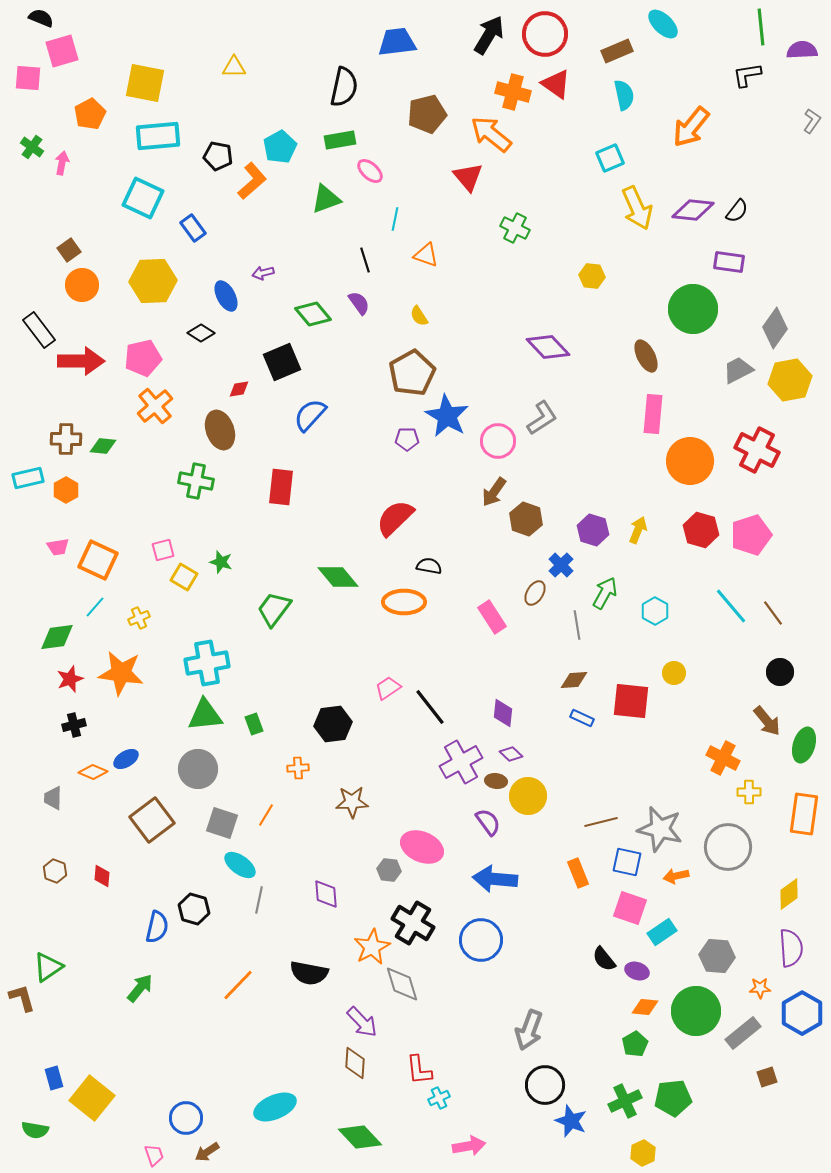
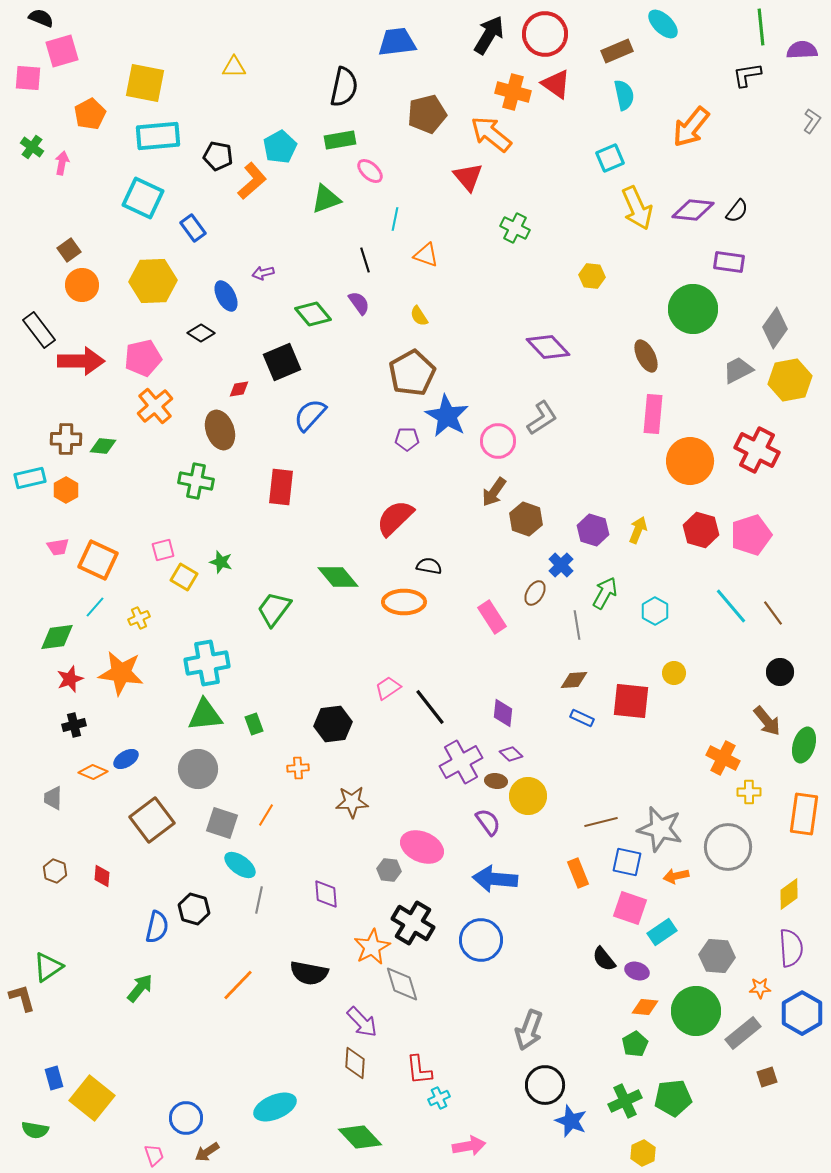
cyan rectangle at (28, 478): moved 2 px right
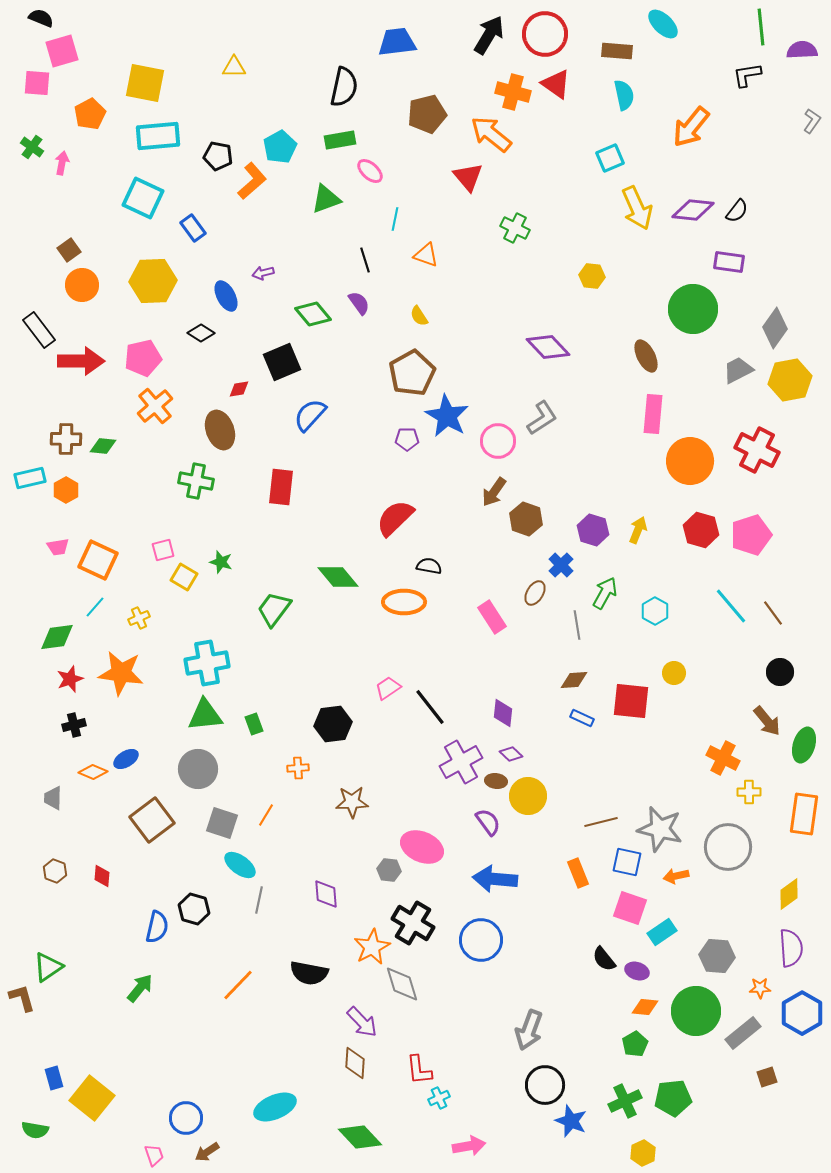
brown rectangle at (617, 51): rotated 28 degrees clockwise
pink square at (28, 78): moved 9 px right, 5 px down
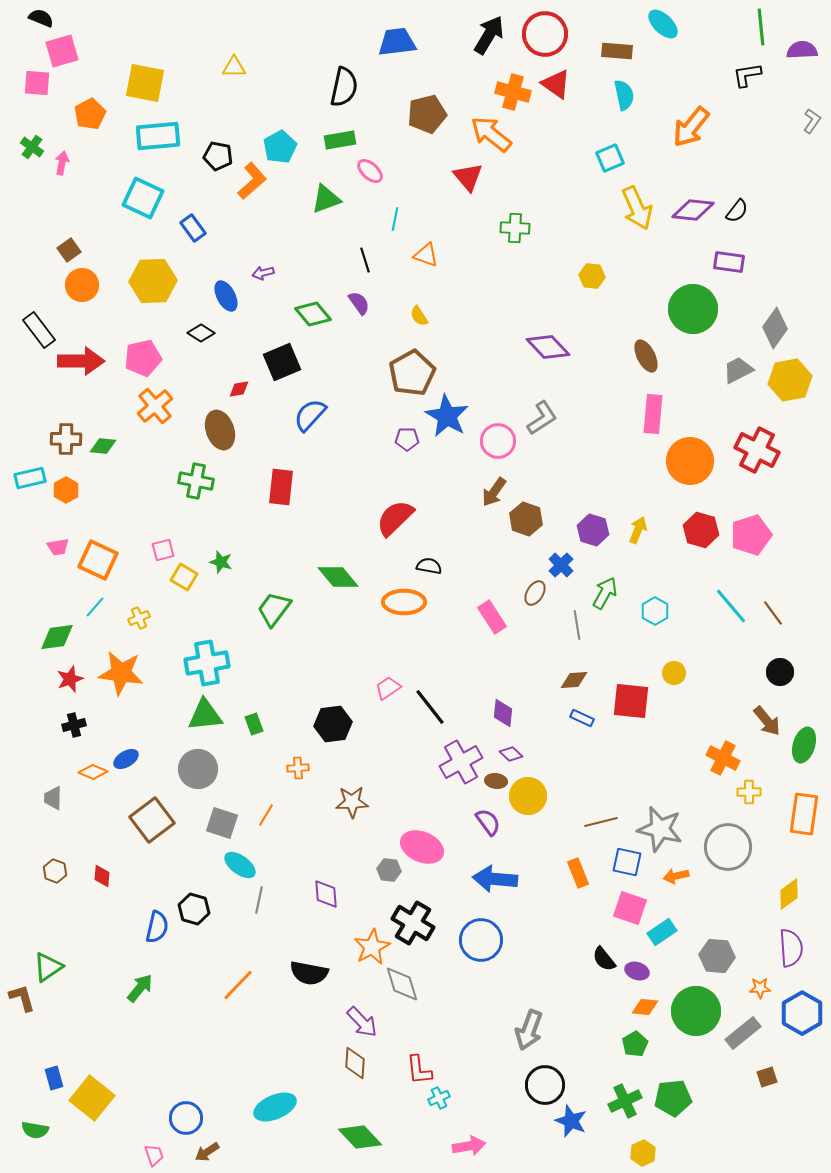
green cross at (515, 228): rotated 24 degrees counterclockwise
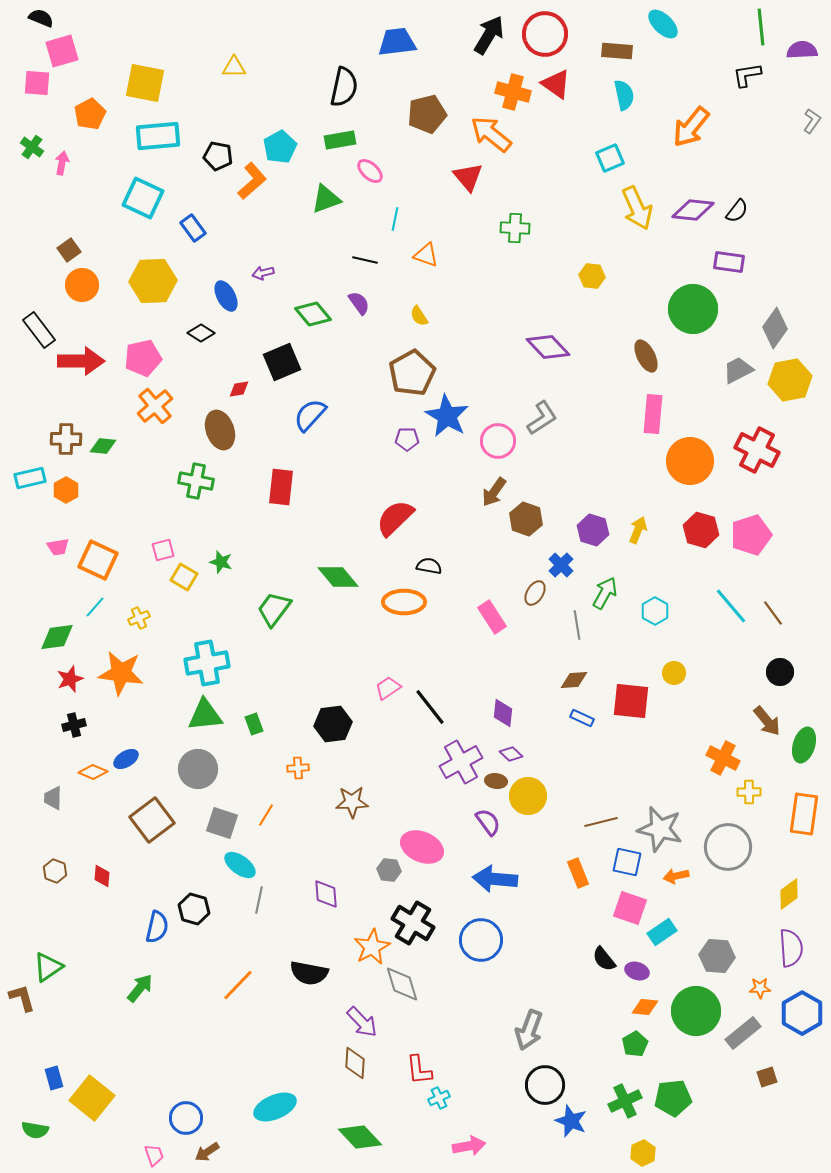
black line at (365, 260): rotated 60 degrees counterclockwise
